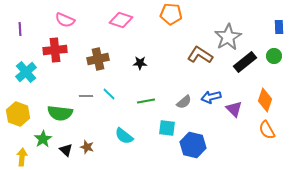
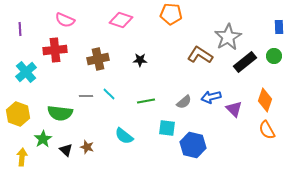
black star: moved 3 px up
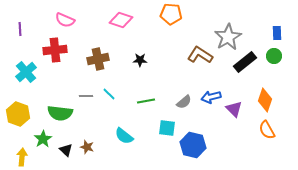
blue rectangle: moved 2 px left, 6 px down
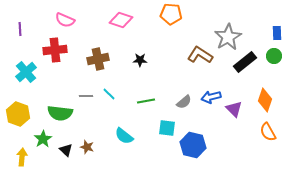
orange semicircle: moved 1 px right, 2 px down
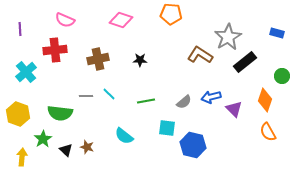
blue rectangle: rotated 72 degrees counterclockwise
green circle: moved 8 px right, 20 px down
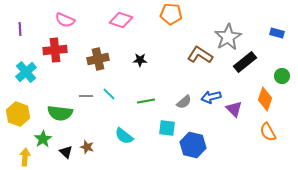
orange diamond: moved 1 px up
black triangle: moved 2 px down
yellow arrow: moved 3 px right
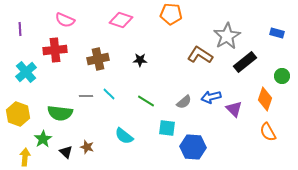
gray star: moved 1 px left, 1 px up
green line: rotated 42 degrees clockwise
blue hexagon: moved 2 px down; rotated 10 degrees counterclockwise
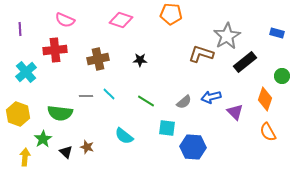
brown L-shape: moved 1 px right, 1 px up; rotated 15 degrees counterclockwise
purple triangle: moved 1 px right, 3 px down
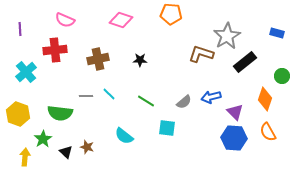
blue hexagon: moved 41 px right, 9 px up
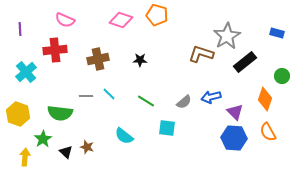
orange pentagon: moved 14 px left, 1 px down; rotated 10 degrees clockwise
